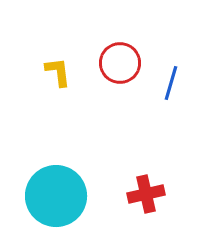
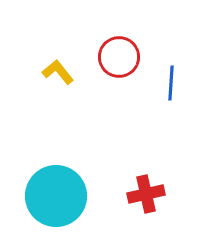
red circle: moved 1 px left, 6 px up
yellow L-shape: rotated 32 degrees counterclockwise
blue line: rotated 12 degrees counterclockwise
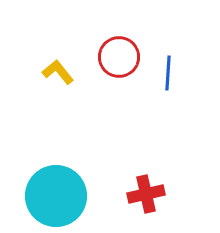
blue line: moved 3 px left, 10 px up
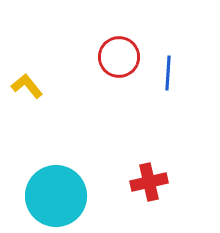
yellow L-shape: moved 31 px left, 14 px down
red cross: moved 3 px right, 12 px up
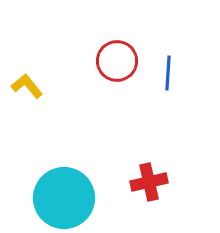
red circle: moved 2 px left, 4 px down
cyan circle: moved 8 px right, 2 px down
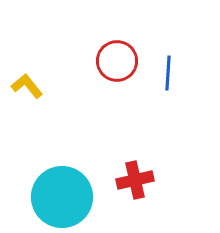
red cross: moved 14 px left, 2 px up
cyan circle: moved 2 px left, 1 px up
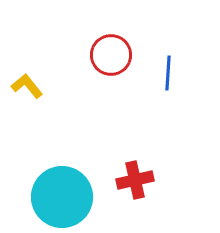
red circle: moved 6 px left, 6 px up
